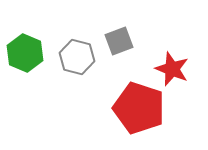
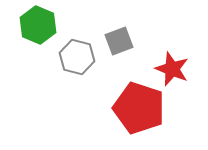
green hexagon: moved 13 px right, 28 px up
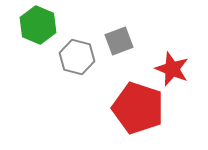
red pentagon: moved 1 px left
